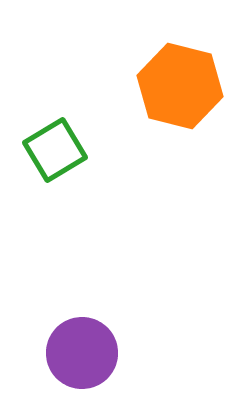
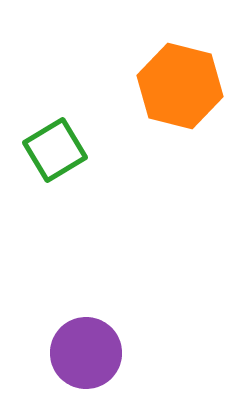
purple circle: moved 4 px right
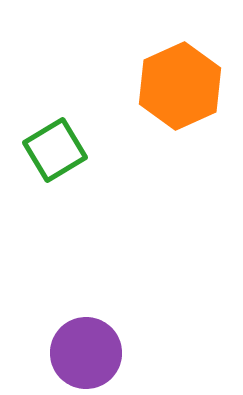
orange hexagon: rotated 22 degrees clockwise
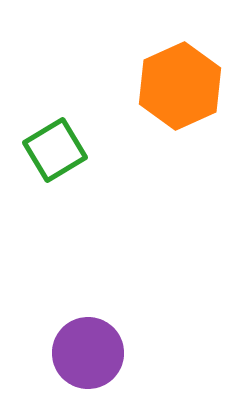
purple circle: moved 2 px right
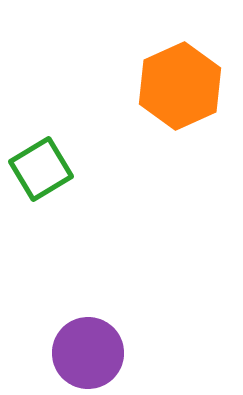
green square: moved 14 px left, 19 px down
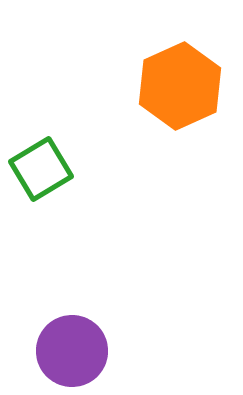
purple circle: moved 16 px left, 2 px up
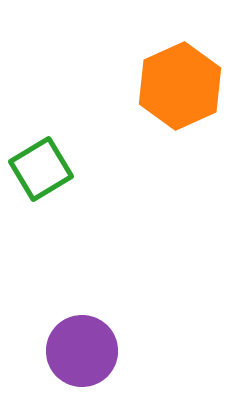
purple circle: moved 10 px right
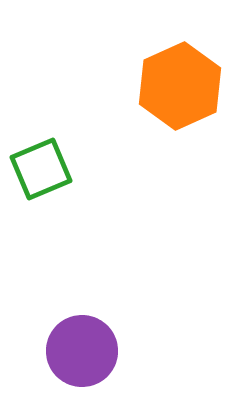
green square: rotated 8 degrees clockwise
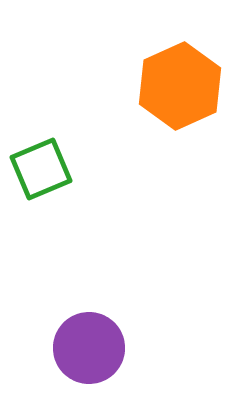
purple circle: moved 7 px right, 3 px up
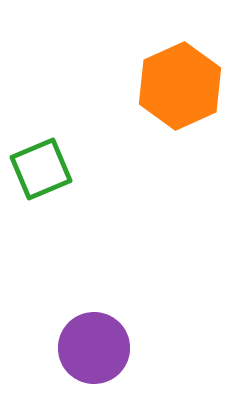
purple circle: moved 5 px right
